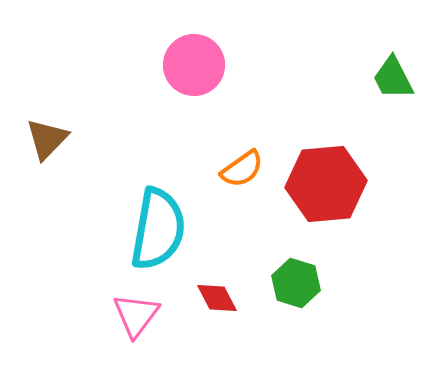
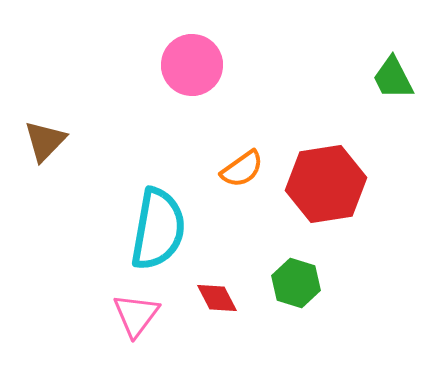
pink circle: moved 2 px left
brown triangle: moved 2 px left, 2 px down
red hexagon: rotated 4 degrees counterclockwise
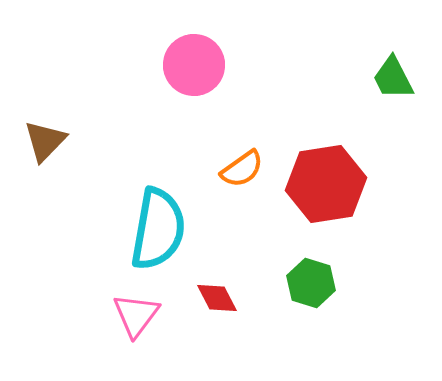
pink circle: moved 2 px right
green hexagon: moved 15 px right
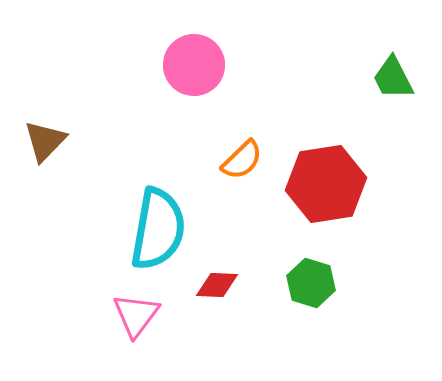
orange semicircle: moved 9 px up; rotated 9 degrees counterclockwise
red diamond: moved 13 px up; rotated 60 degrees counterclockwise
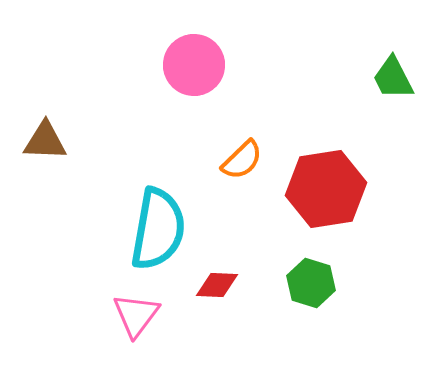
brown triangle: rotated 48 degrees clockwise
red hexagon: moved 5 px down
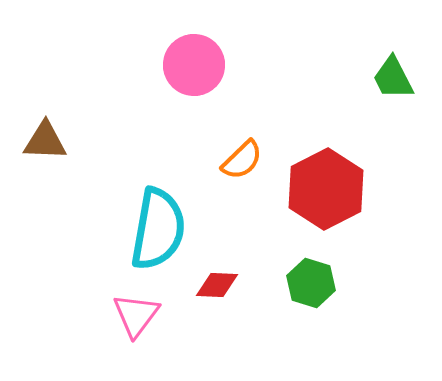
red hexagon: rotated 18 degrees counterclockwise
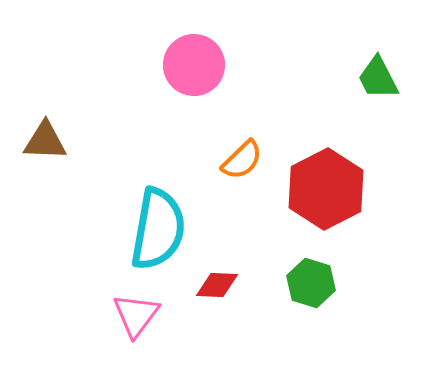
green trapezoid: moved 15 px left
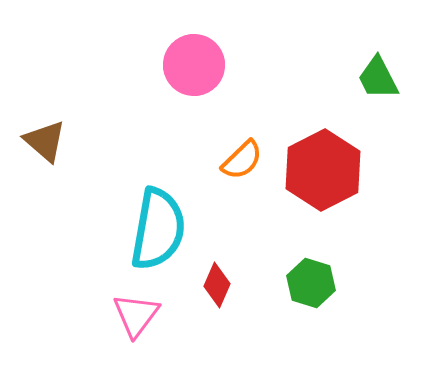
brown triangle: rotated 39 degrees clockwise
red hexagon: moved 3 px left, 19 px up
red diamond: rotated 69 degrees counterclockwise
